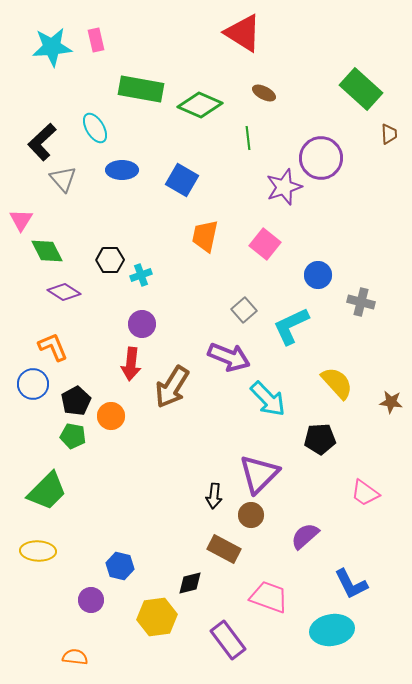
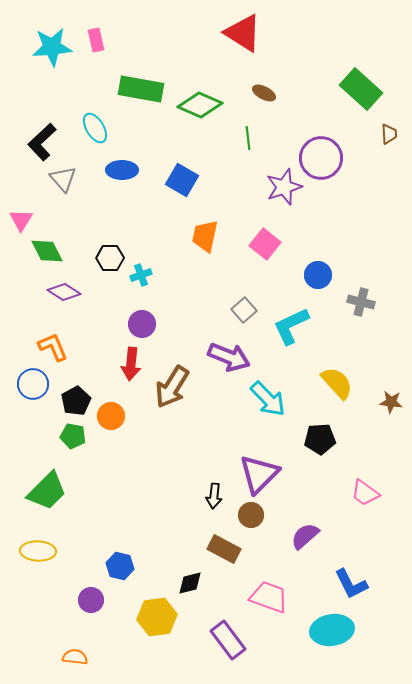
black hexagon at (110, 260): moved 2 px up
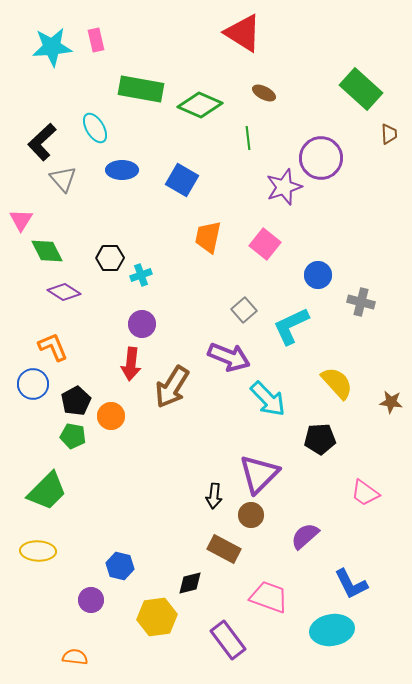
orange trapezoid at (205, 236): moved 3 px right, 1 px down
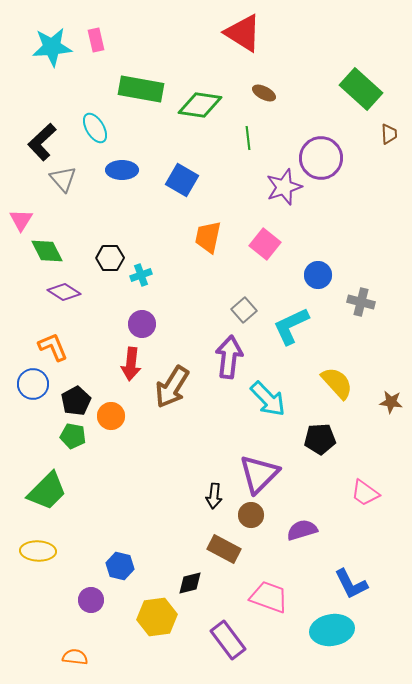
green diamond at (200, 105): rotated 15 degrees counterclockwise
purple arrow at (229, 357): rotated 105 degrees counterclockwise
purple semicircle at (305, 536): moved 3 px left, 6 px up; rotated 24 degrees clockwise
